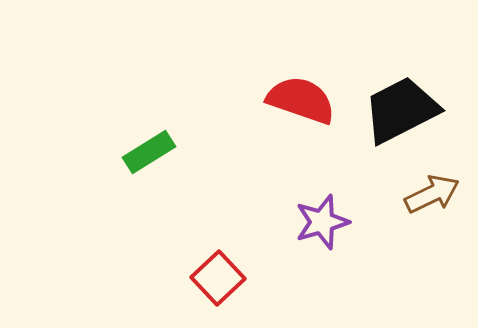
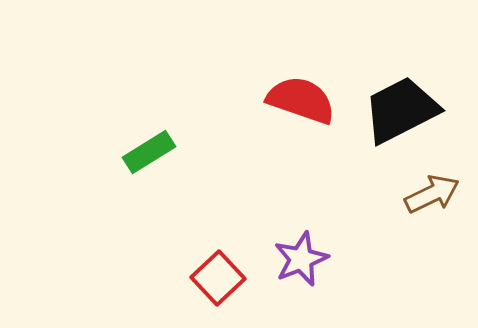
purple star: moved 21 px left, 37 px down; rotated 6 degrees counterclockwise
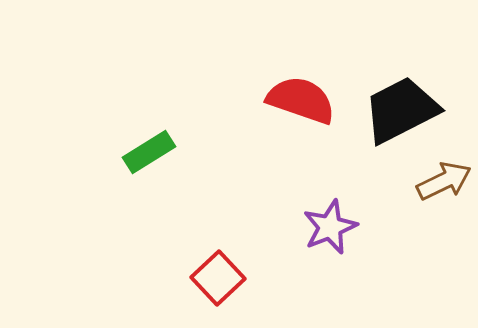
brown arrow: moved 12 px right, 13 px up
purple star: moved 29 px right, 32 px up
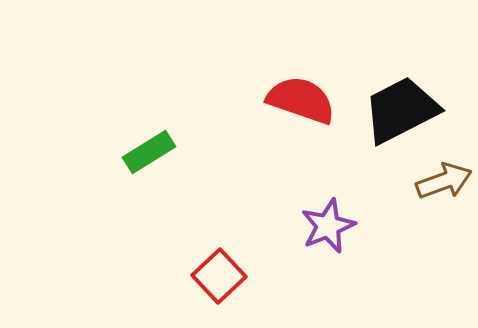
brown arrow: rotated 6 degrees clockwise
purple star: moved 2 px left, 1 px up
red square: moved 1 px right, 2 px up
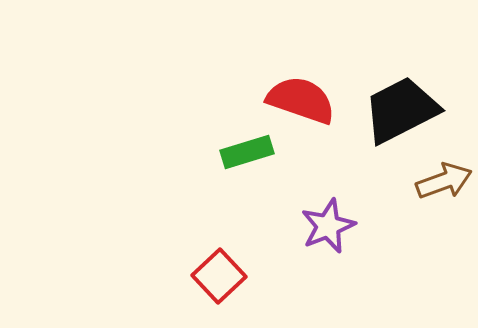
green rectangle: moved 98 px right; rotated 15 degrees clockwise
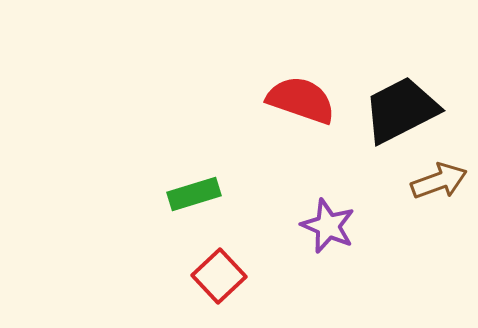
green rectangle: moved 53 px left, 42 px down
brown arrow: moved 5 px left
purple star: rotated 26 degrees counterclockwise
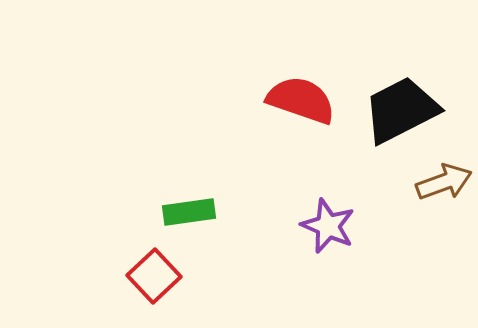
brown arrow: moved 5 px right, 1 px down
green rectangle: moved 5 px left, 18 px down; rotated 9 degrees clockwise
red square: moved 65 px left
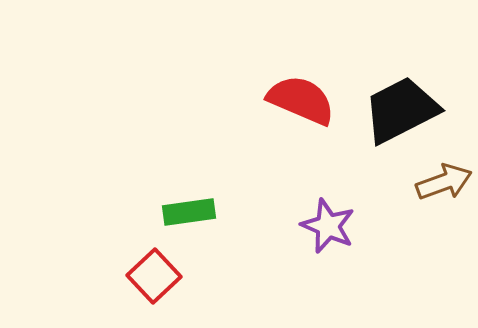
red semicircle: rotated 4 degrees clockwise
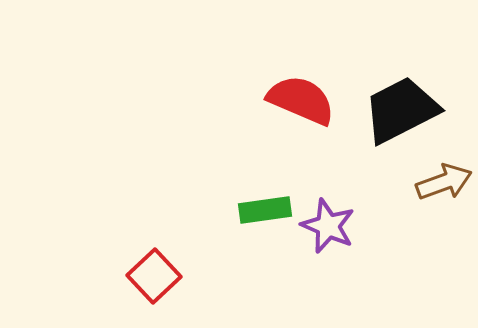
green rectangle: moved 76 px right, 2 px up
